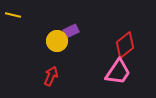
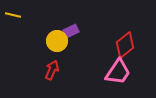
red arrow: moved 1 px right, 6 px up
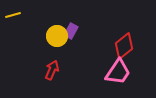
yellow line: rotated 28 degrees counterclockwise
purple rectangle: rotated 35 degrees counterclockwise
yellow circle: moved 5 px up
red diamond: moved 1 px left, 1 px down
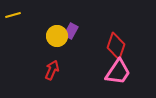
red diamond: moved 8 px left; rotated 32 degrees counterclockwise
